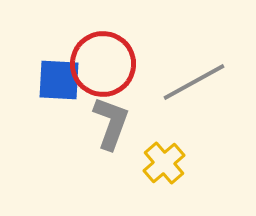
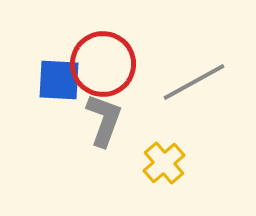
gray L-shape: moved 7 px left, 3 px up
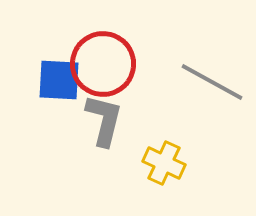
gray line: moved 18 px right; rotated 58 degrees clockwise
gray L-shape: rotated 6 degrees counterclockwise
yellow cross: rotated 24 degrees counterclockwise
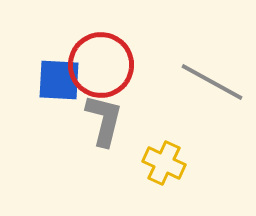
red circle: moved 2 px left, 1 px down
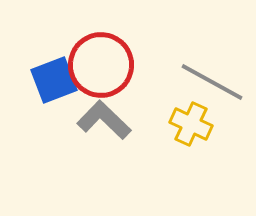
blue square: moved 5 px left; rotated 24 degrees counterclockwise
gray L-shape: rotated 60 degrees counterclockwise
yellow cross: moved 27 px right, 39 px up
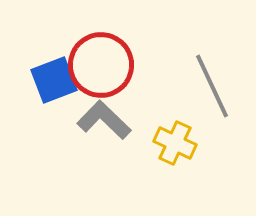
gray line: moved 4 px down; rotated 36 degrees clockwise
yellow cross: moved 16 px left, 19 px down
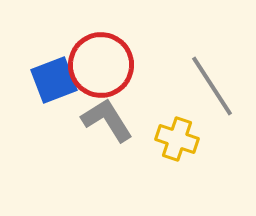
gray line: rotated 8 degrees counterclockwise
gray L-shape: moved 3 px right; rotated 14 degrees clockwise
yellow cross: moved 2 px right, 4 px up; rotated 6 degrees counterclockwise
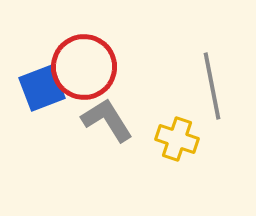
red circle: moved 17 px left, 2 px down
blue square: moved 12 px left, 8 px down
gray line: rotated 22 degrees clockwise
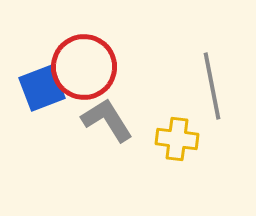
yellow cross: rotated 12 degrees counterclockwise
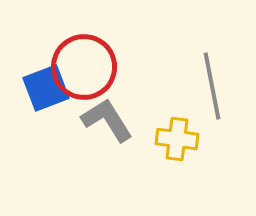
blue square: moved 4 px right
